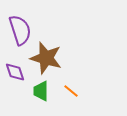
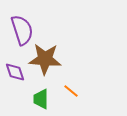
purple semicircle: moved 2 px right
brown star: moved 1 px left, 1 px down; rotated 12 degrees counterclockwise
green trapezoid: moved 8 px down
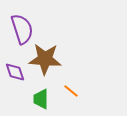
purple semicircle: moved 1 px up
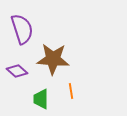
brown star: moved 8 px right
purple diamond: moved 2 px right, 1 px up; rotated 30 degrees counterclockwise
orange line: rotated 42 degrees clockwise
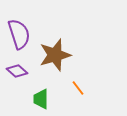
purple semicircle: moved 3 px left, 5 px down
brown star: moved 2 px right, 4 px up; rotated 20 degrees counterclockwise
orange line: moved 7 px right, 3 px up; rotated 28 degrees counterclockwise
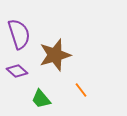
orange line: moved 3 px right, 2 px down
green trapezoid: rotated 40 degrees counterclockwise
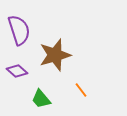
purple semicircle: moved 4 px up
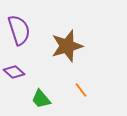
brown star: moved 12 px right, 9 px up
purple diamond: moved 3 px left, 1 px down
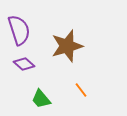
purple diamond: moved 10 px right, 8 px up
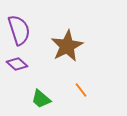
brown star: rotated 12 degrees counterclockwise
purple diamond: moved 7 px left
green trapezoid: rotated 10 degrees counterclockwise
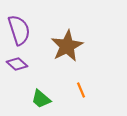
orange line: rotated 14 degrees clockwise
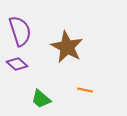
purple semicircle: moved 1 px right, 1 px down
brown star: moved 1 px down; rotated 16 degrees counterclockwise
orange line: moved 4 px right; rotated 56 degrees counterclockwise
